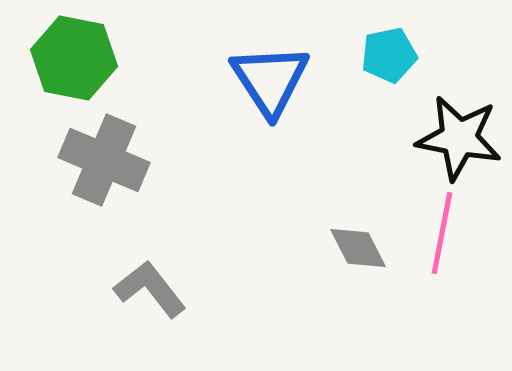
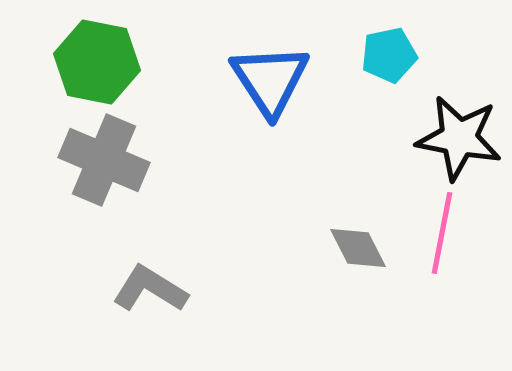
green hexagon: moved 23 px right, 4 px down
gray L-shape: rotated 20 degrees counterclockwise
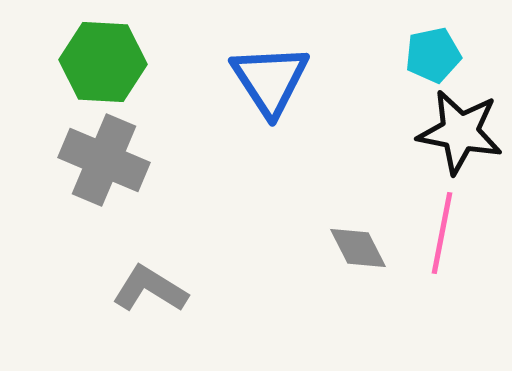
cyan pentagon: moved 44 px right
green hexagon: moved 6 px right; rotated 8 degrees counterclockwise
black star: moved 1 px right, 6 px up
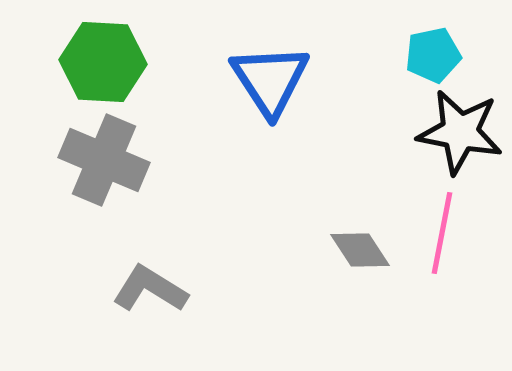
gray diamond: moved 2 px right, 2 px down; rotated 6 degrees counterclockwise
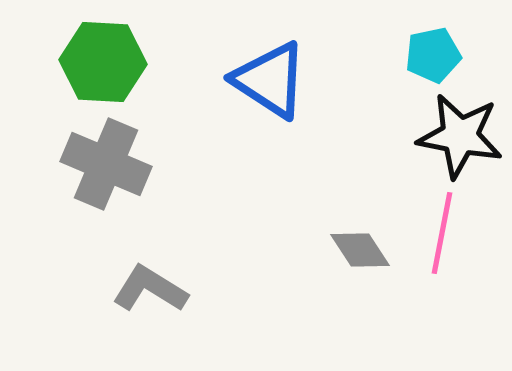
blue triangle: rotated 24 degrees counterclockwise
black star: moved 4 px down
gray cross: moved 2 px right, 4 px down
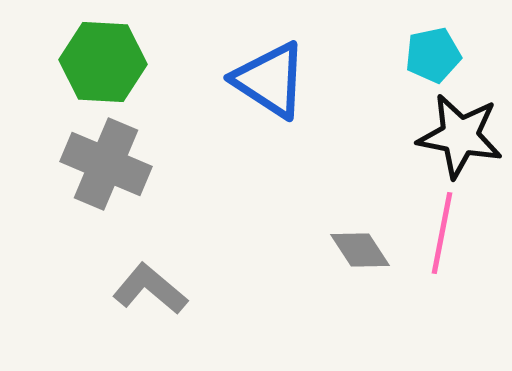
gray L-shape: rotated 8 degrees clockwise
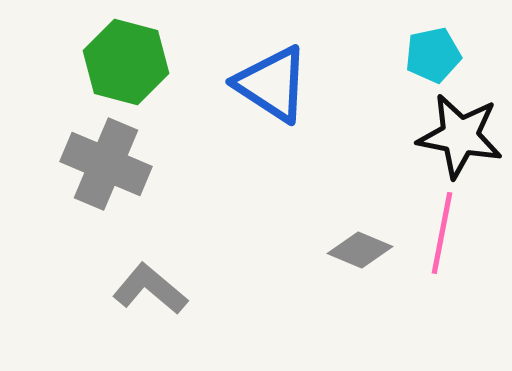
green hexagon: moved 23 px right; rotated 12 degrees clockwise
blue triangle: moved 2 px right, 4 px down
gray diamond: rotated 34 degrees counterclockwise
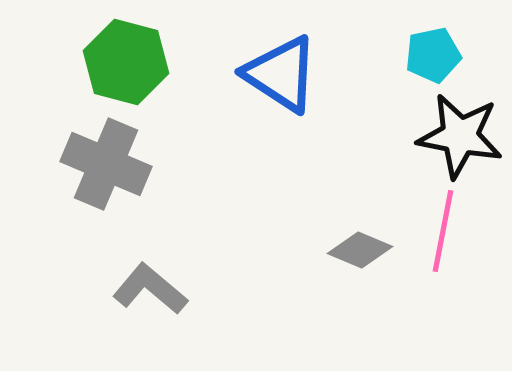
blue triangle: moved 9 px right, 10 px up
pink line: moved 1 px right, 2 px up
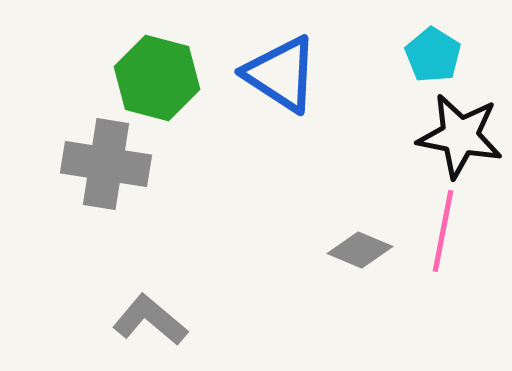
cyan pentagon: rotated 28 degrees counterclockwise
green hexagon: moved 31 px right, 16 px down
gray cross: rotated 14 degrees counterclockwise
gray L-shape: moved 31 px down
